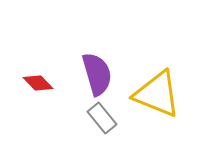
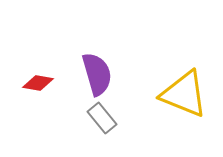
red diamond: rotated 36 degrees counterclockwise
yellow triangle: moved 27 px right
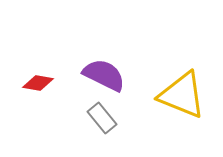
purple semicircle: moved 7 px right, 1 px down; rotated 48 degrees counterclockwise
yellow triangle: moved 2 px left, 1 px down
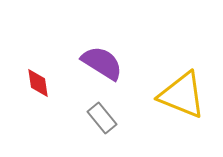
purple semicircle: moved 2 px left, 12 px up; rotated 6 degrees clockwise
red diamond: rotated 72 degrees clockwise
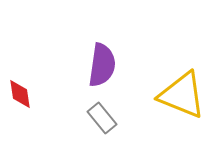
purple semicircle: moved 2 px down; rotated 66 degrees clockwise
red diamond: moved 18 px left, 11 px down
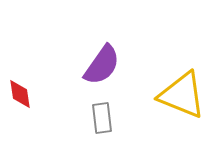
purple semicircle: rotated 27 degrees clockwise
gray rectangle: rotated 32 degrees clockwise
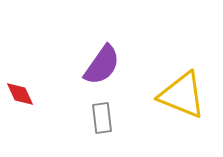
red diamond: rotated 16 degrees counterclockwise
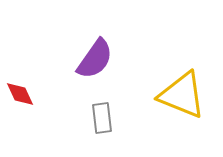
purple semicircle: moved 7 px left, 6 px up
